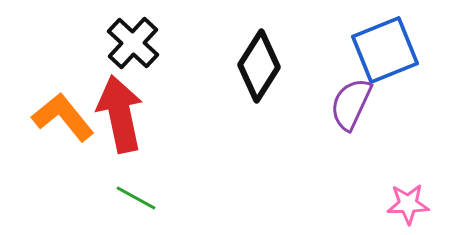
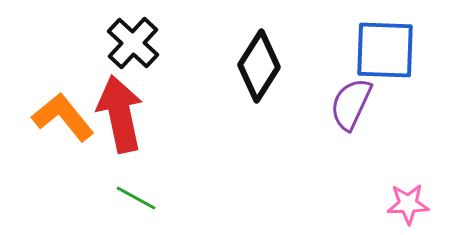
blue square: rotated 24 degrees clockwise
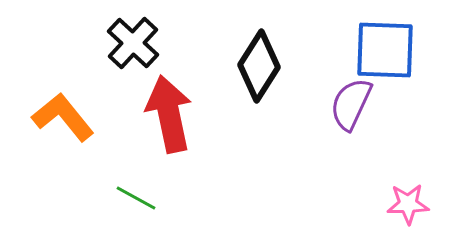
red arrow: moved 49 px right
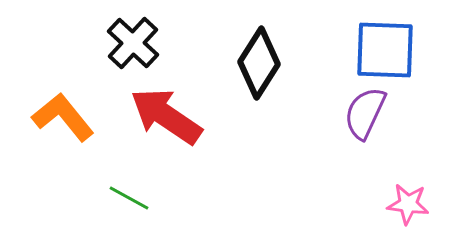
black diamond: moved 3 px up
purple semicircle: moved 14 px right, 9 px down
red arrow: moved 3 px left, 2 px down; rotated 44 degrees counterclockwise
green line: moved 7 px left
pink star: rotated 9 degrees clockwise
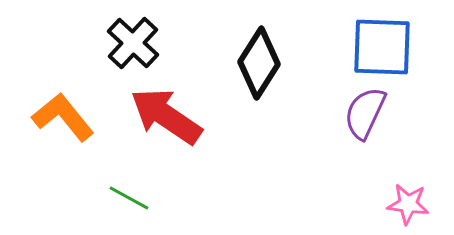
blue square: moved 3 px left, 3 px up
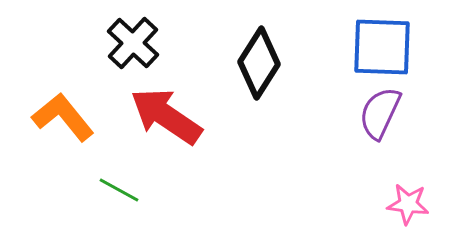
purple semicircle: moved 15 px right
green line: moved 10 px left, 8 px up
